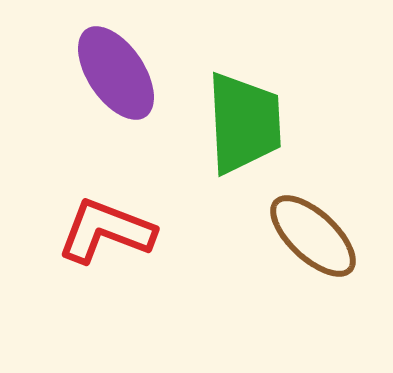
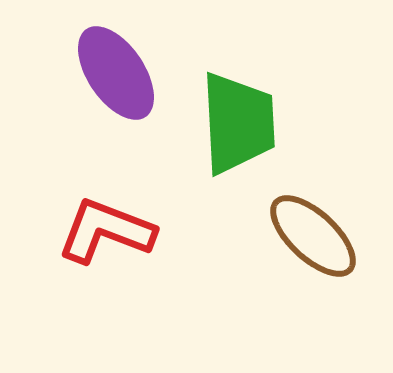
green trapezoid: moved 6 px left
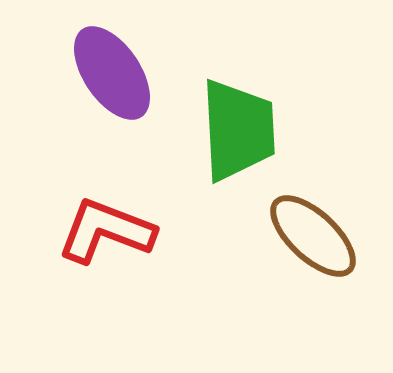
purple ellipse: moved 4 px left
green trapezoid: moved 7 px down
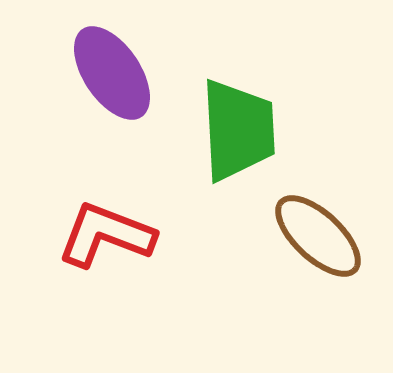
red L-shape: moved 4 px down
brown ellipse: moved 5 px right
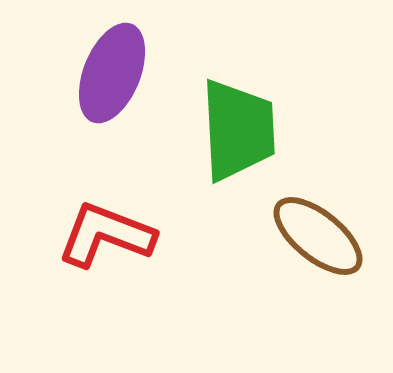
purple ellipse: rotated 56 degrees clockwise
brown ellipse: rotated 4 degrees counterclockwise
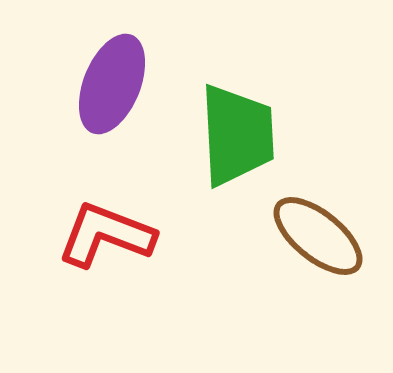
purple ellipse: moved 11 px down
green trapezoid: moved 1 px left, 5 px down
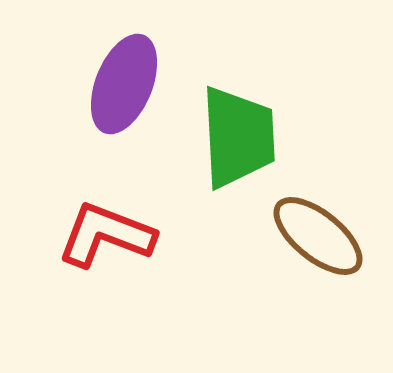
purple ellipse: moved 12 px right
green trapezoid: moved 1 px right, 2 px down
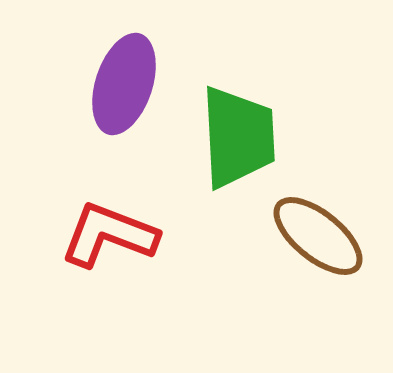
purple ellipse: rotated 4 degrees counterclockwise
red L-shape: moved 3 px right
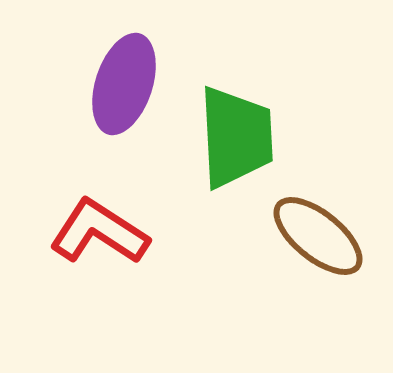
green trapezoid: moved 2 px left
red L-shape: moved 10 px left, 3 px up; rotated 12 degrees clockwise
